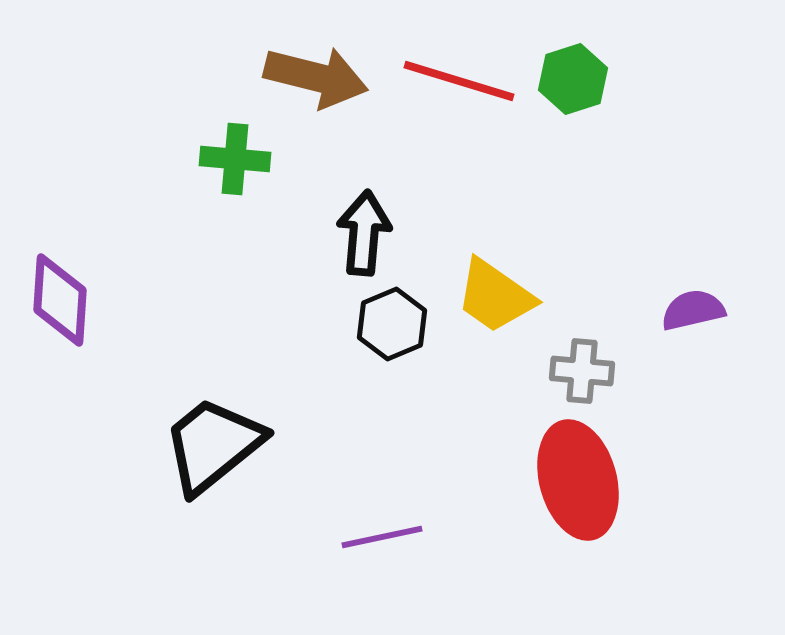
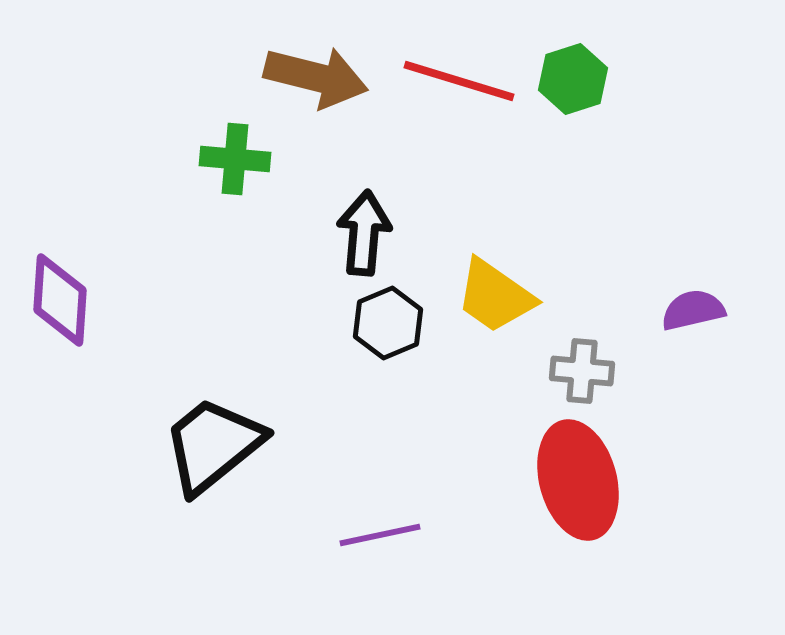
black hexagon: moved 4 px left, 1 px up
purple line: moved 2 px left, 2 px up
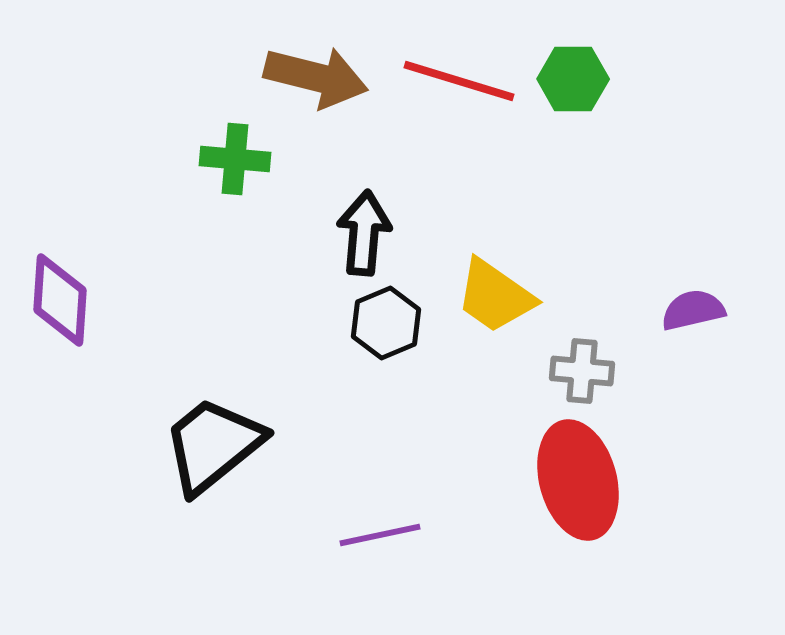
green hexagon: rotated 18 degrees clockwise
black hexagon: moved 2 px left
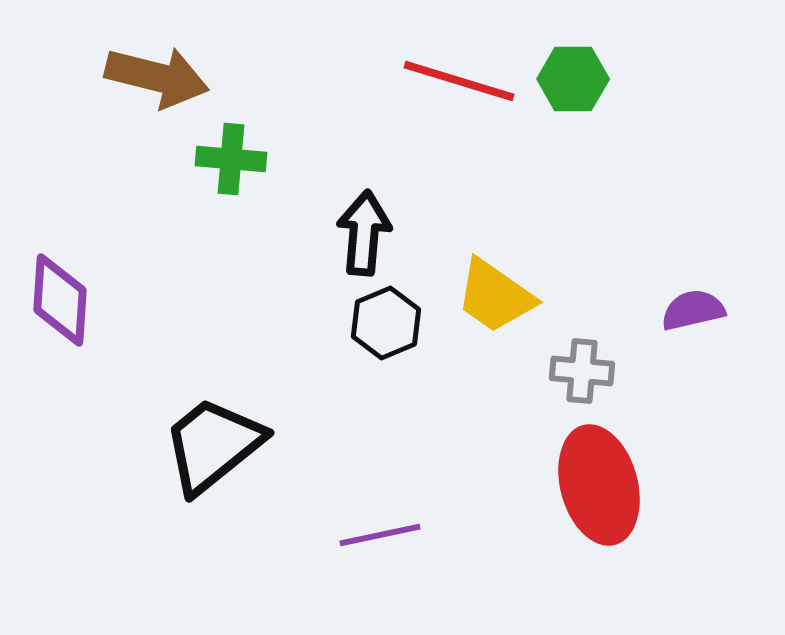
brown arrow: moved 159 px left
green cross: moved 4 px left
red ellipse: moved 21 px right, 5 px down
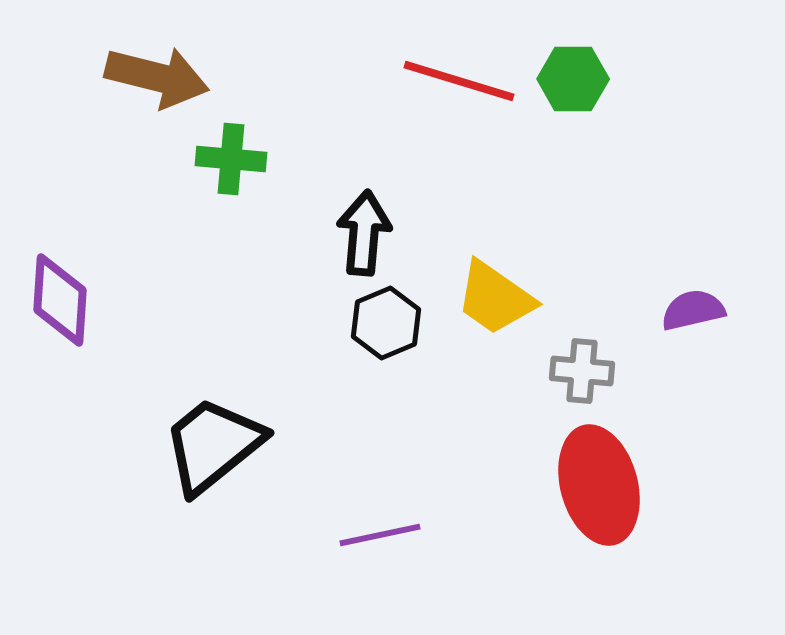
yellow trapezoid: moved 2 px down
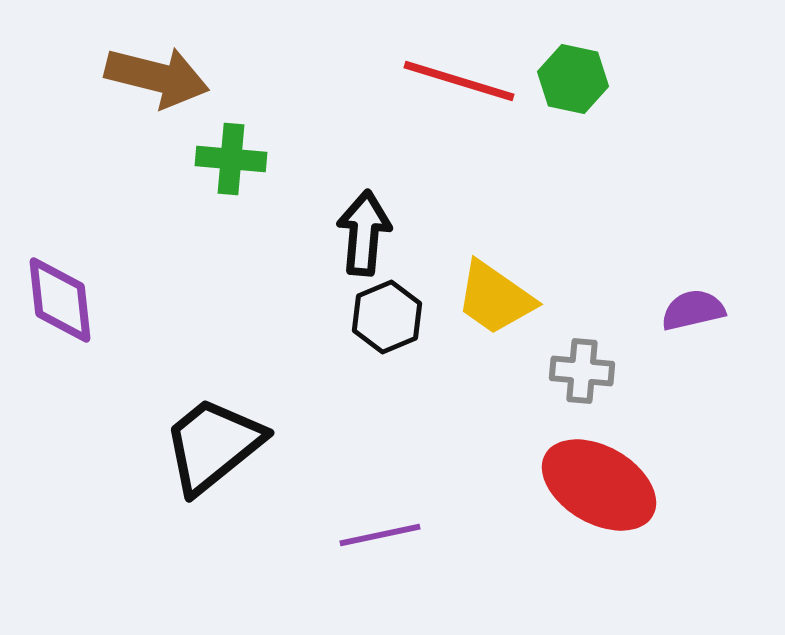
green hexagon: rotated 12 degrees clockwise
purple diamond: rotated 10 degrees counterclockwise
black hexagon: moved 1 px right, 6 px up
red ellipse: rotated 45 degrees counterclockwise
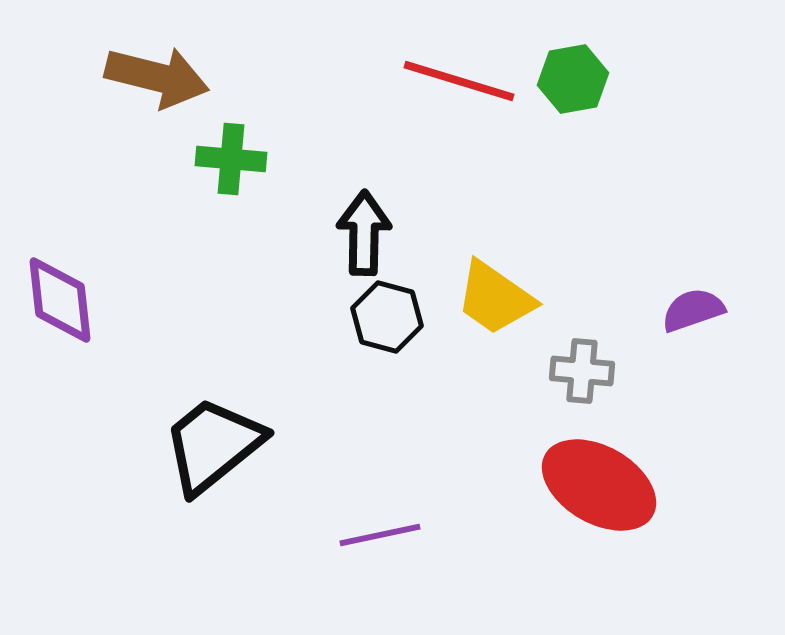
green hexagon: rotated 22 degrees counterclockwise
black arrow: rotated 4 degrees counterclockwise
purple semicircle: rotated 6 degrees counterclockwise
black hexagon: rotated 22 degrees counterclockwise
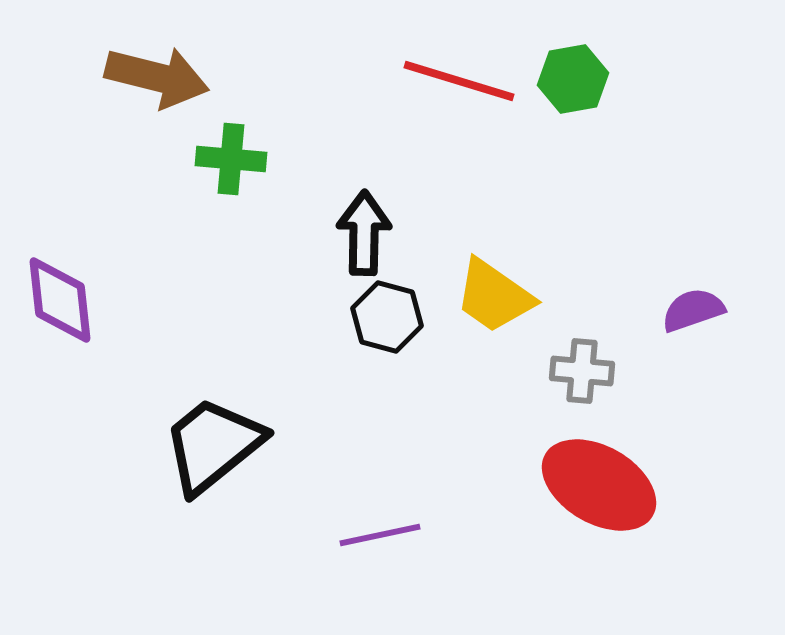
yellow trapezoid: moved 1 px left, 2 px up
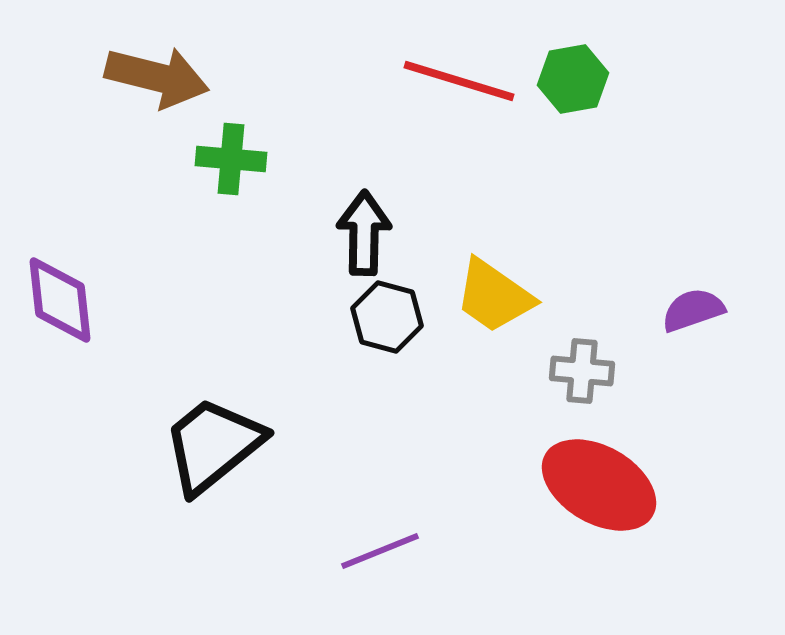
purple line: moved 16 px down; rotated 10 degrees counterclockwise
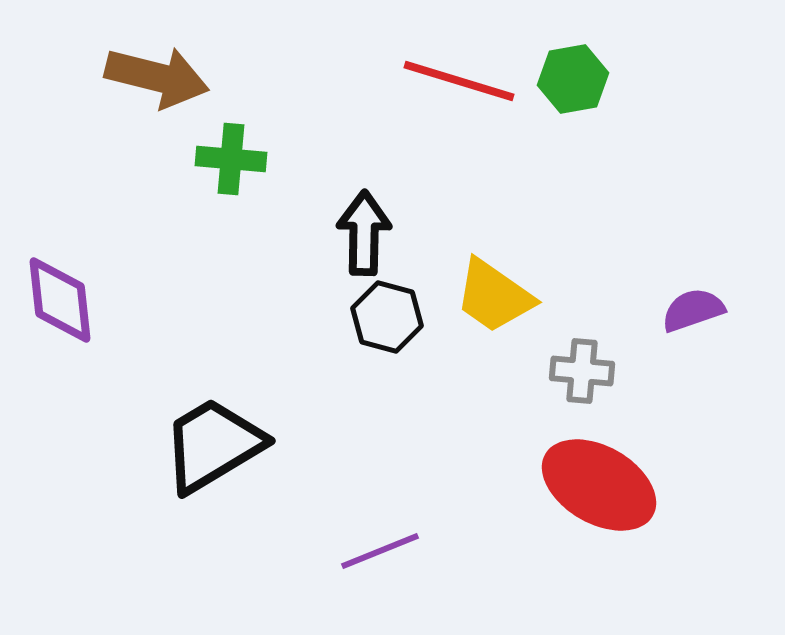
black trapezoid: rotated 8 degrees clockwise
